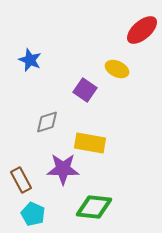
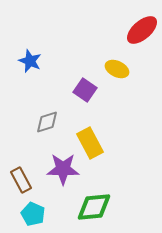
blue star: moved 1 px down
yellow rectangle: rotated 52 degrees clockwise
green diamond: rotated 12 degrees counterclockwise
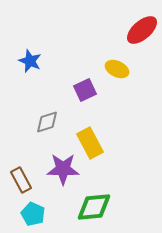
purple square: rotated 30 degrees clockwise
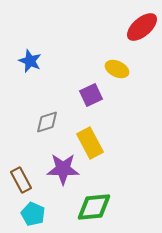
red ellipse: moved 3 px up
purple square: moved 6 px right, 5 px down
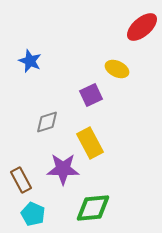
green diamond: moved 1 px left, 1 px down
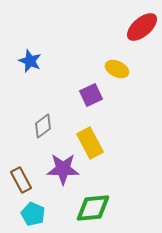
gray diamond: moved 4 px left, 4 px down; rotated 20 degrees counterclockwise
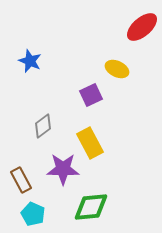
green diamond: moved 2 px left, 1 px up
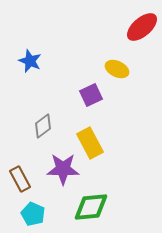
brown rectangle: moved 1 px left, 1 px up
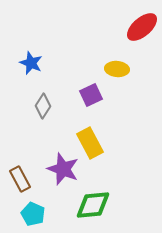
blue star: moved 1 px right, 2 px down
yellow ellipse: rotated 20 degrees counterclockwise
gray diamond: moved 20 px up; rotated 20 degrees counterclockwise
purple star: rotated 20 degrees clockwise
green diamond: moved 2 px right, 2 px up
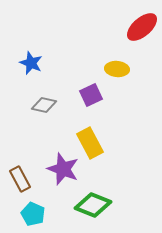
gray diamond: moved 1 px right, 1 px up; rotated 70 degrees clockwise
green diamond: rotated 27 degrees clockwise
